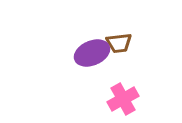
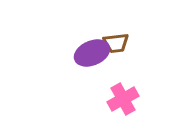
brown trapezoid: moved 3 px left
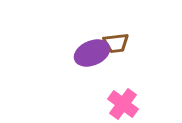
pink cross: moved 5 px down; rotated 24 degrees counterclockwise
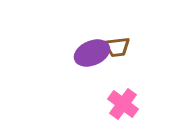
brown trapezoid: moved 1 px right, 4 px down
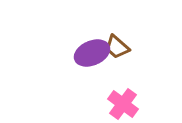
brown trapezoid: rotated 48 degrees clockwise
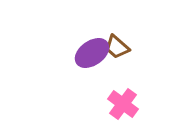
purple ellipse: rotated 12 degrees counterclockwise
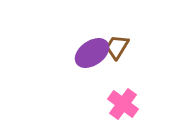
brown trapezoid: rotated 80 degrees clockwise
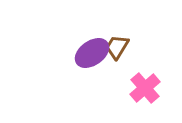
pink cross: moved 22 px right, 16 px up; rotated 12 degrees clockwise
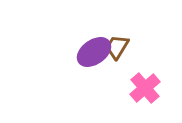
purple ellipse: moved 2 px right, 1 px up
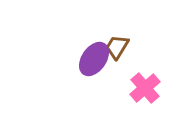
purple ellipse: moved 7 px down; rotated 20 degrees counterclockwise
